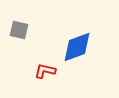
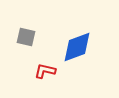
gray square: moved 7 px right, 7 px down
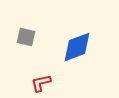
red L-shape: moved 4 px left, 12 px down; rotated 25 degrees counterclockwise
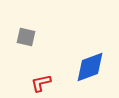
blue diamond: moved 13 px right, 20 px down
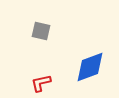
gray square: moved 15 px right, 6 px up
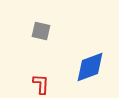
red L-shape: moved 1 px down; rotated 105 degrees clockwise
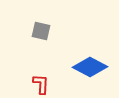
blue diamond: rotated 48 degrees clockwise
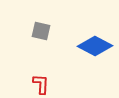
blue diamond: moved 5 px right, 21 px up
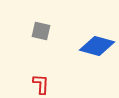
blue diamond: moved 2 px right; rotated 12 degrees counterclockwise
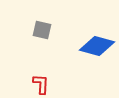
gray square: moved 1 px right, 1 px up
